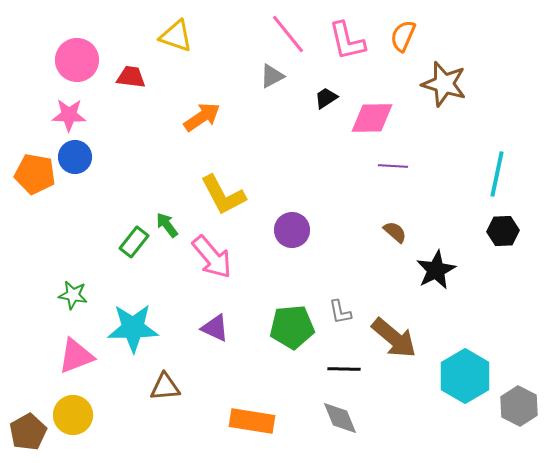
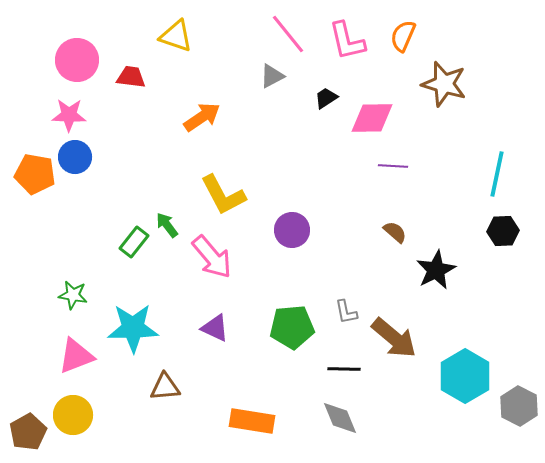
gray L-shape: moved 6 px right
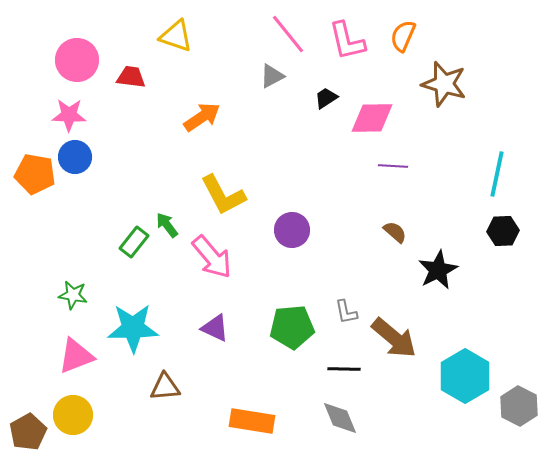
black star: moved 2 px right
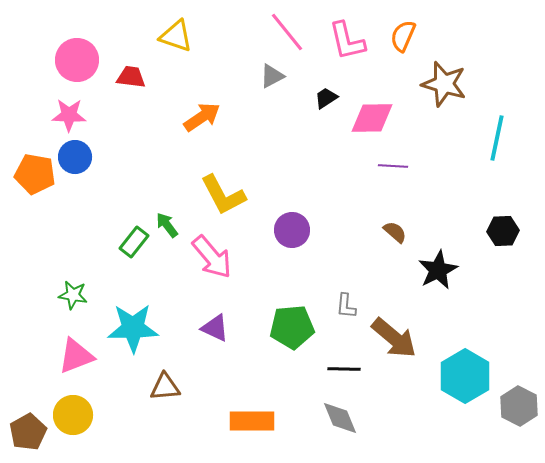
pink line: moved 1 px left, 2 px up
cyan line: moved 36 px up
gray L-shape: moved 6 px up; rotated 16 degrees clockwise
orange rectangle: rotated 9 degrees counterclockwise
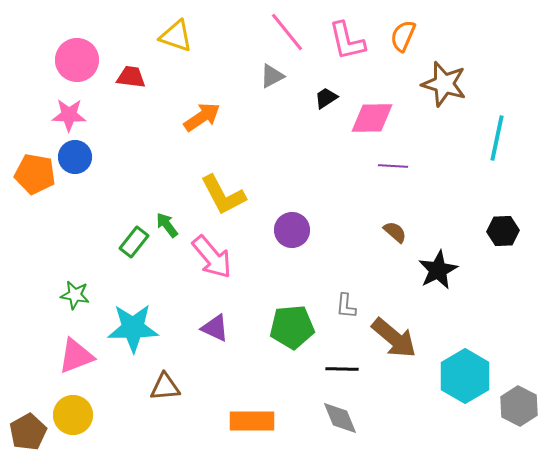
green star: moved 2 px right
black line: moved 2 px left
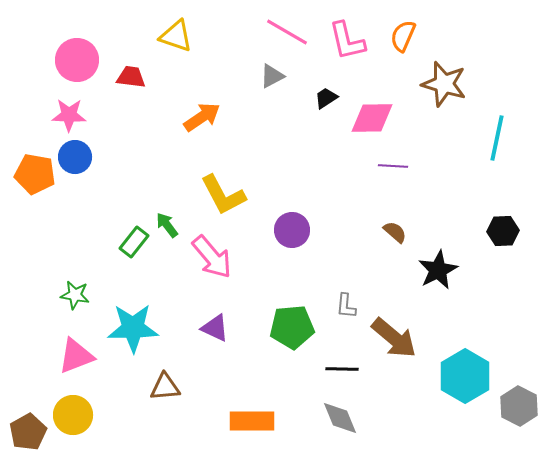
pink line: rotated 21 degrees counterclockwise
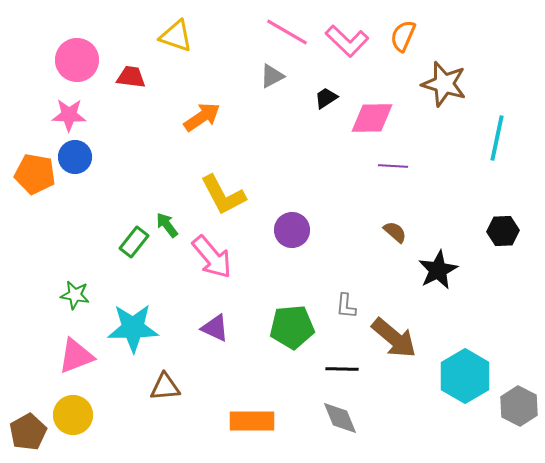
pink L-shape: rotated 33 degrees counterclockwise
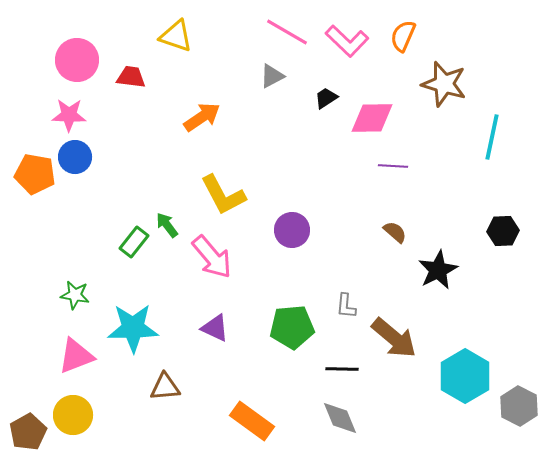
cyan line: moved 5 px left, 1 px up
orange rectangle: rotated 36 degrees clockwise
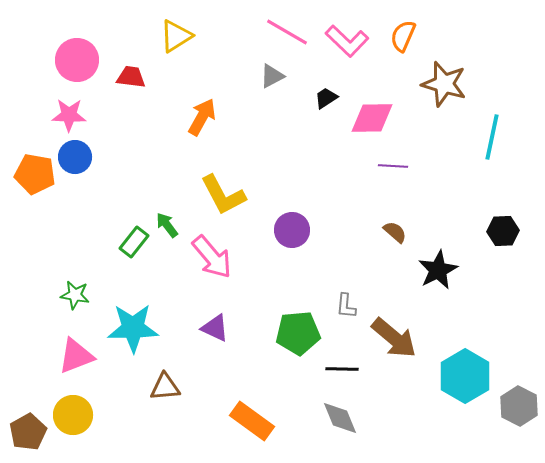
yellow triangle: rotated 51 degrees counterclockwise
orange arrow: rotated 27 degrees counterclockwise
green pentagon: moved 6 px right, 6 px down
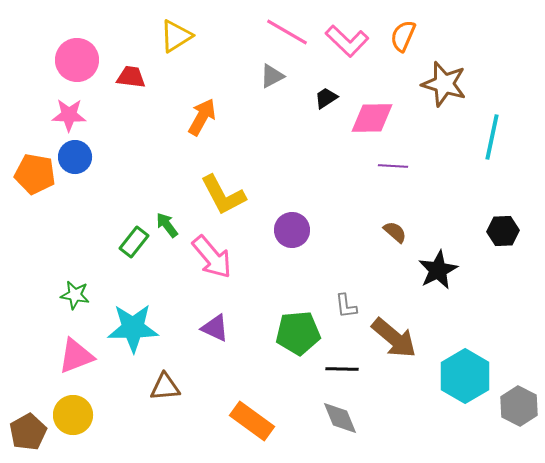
gray L-shape: rotated 12 degrees counterclockwise
